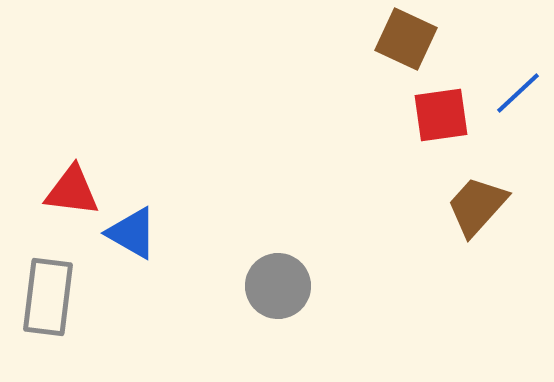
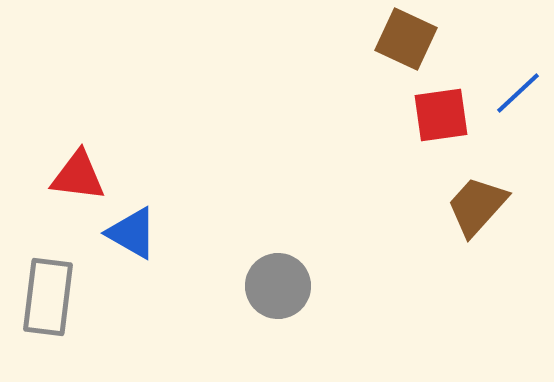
red triangle: moved 6 px right, 15 px up
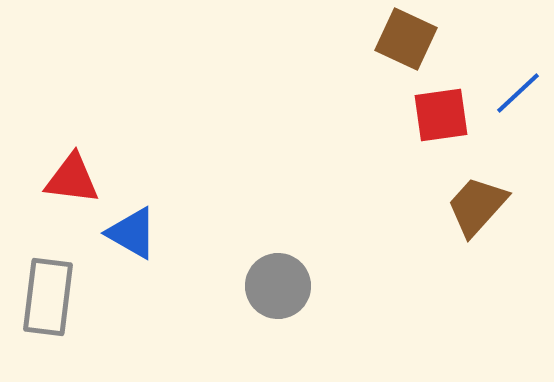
red triangle: moved 6 px left, 3 px down
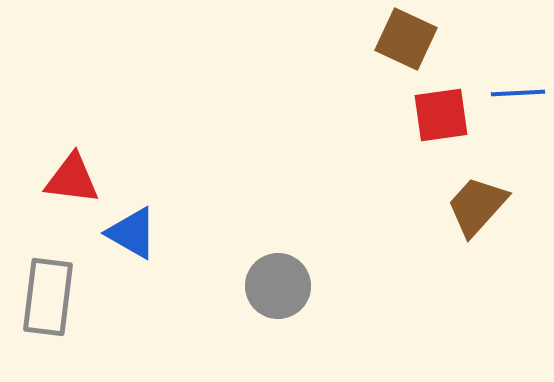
blue line: rotated 40 degrees clockwise
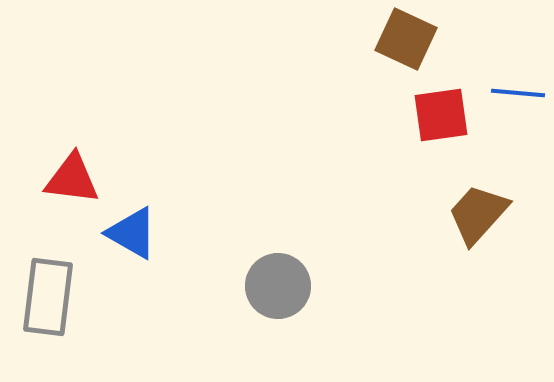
blue line: rotated 8 degrees clockwise
brown trapezoid: moved 1 px right, 8 px down
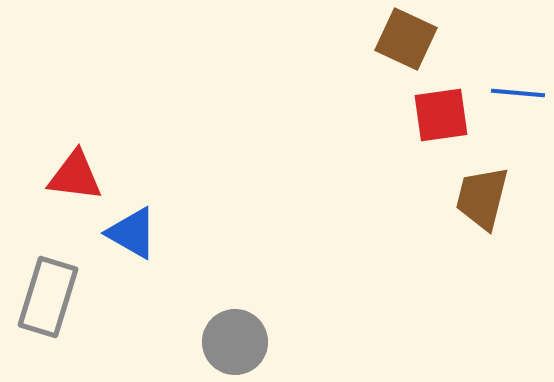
red triangle: moved 3 px right, 3 px up
brown trapezoid: moved 4 px right, 16 px up; rotated 28 degrees counterclockwise
gray circle: moved 43 px left, 56 px down
gray rectangle: rotated 10 degrees clockwise
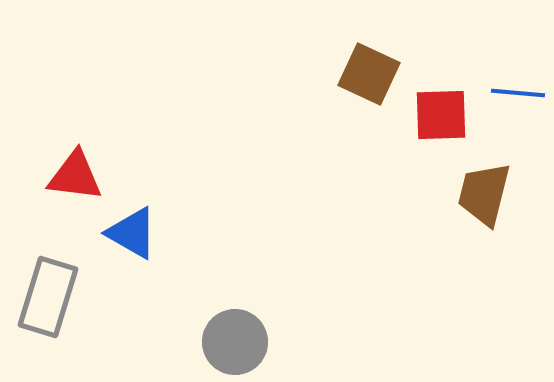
brown square: moved 37 px left, 35 px down
red square: rotated 6 degrees clockwise
brown trapezoid: moved 2 px right, 4 px up
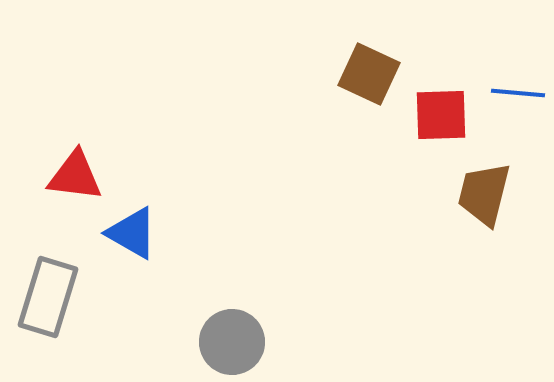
gray circle: moved 3 px left
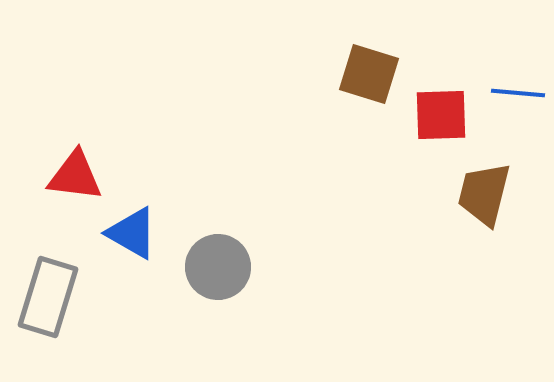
brown square: rotated 8 degrees counterclockwise
gray circle: moved 14 px left, 75 px up
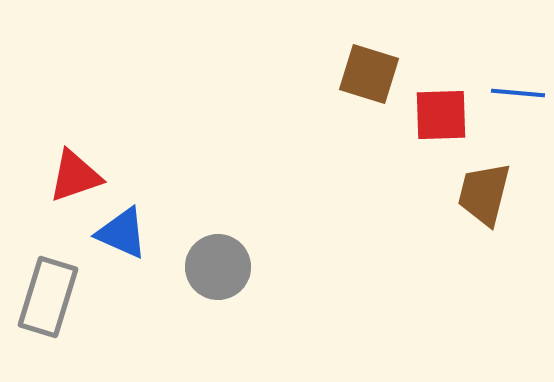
red triangle: rotated 26 degrees counterclockwise
blue triangle: moved 10 px left; rotated 6 degrees counterclockwise
